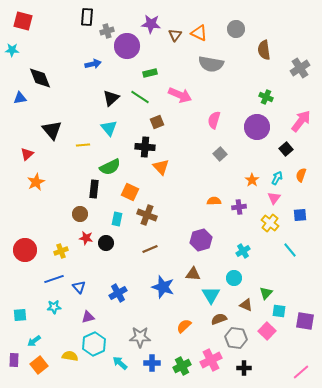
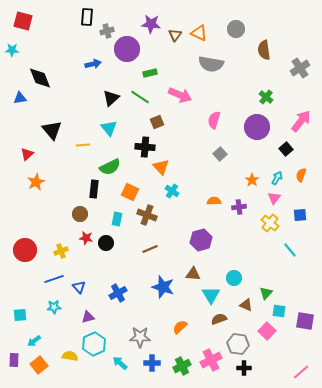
purple circle at (127, 46): moved 3 px down
green cross at (266, 97): rotated 16 degrees clockwise
cyan cross at (243, 251): moved 71 px left, 60 px up; rotated 24 degrees counterclockwise
orange semicircle at (184, 326): moved 4 px left, 1 px down
gray hexagon at (236, 338): moved 2 px right, 6 px down
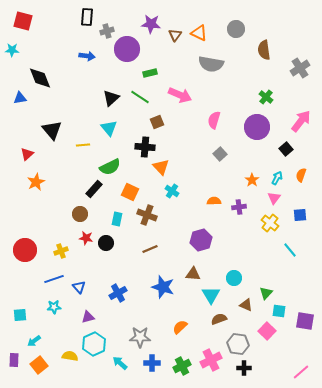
blue arrow at (93, 64): moved 6 px left, 8 px up; rotated 21 degrees clockwise
black rectangle at (94, 189): rotated 36 degrees clockwise
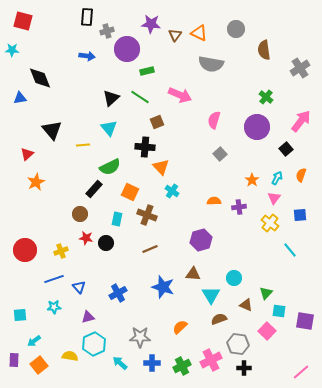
green rectangle at (150, 73): moved 3 px left, 2 px up
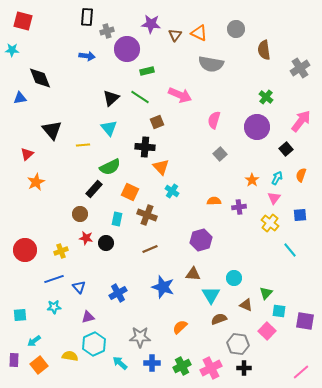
pink cross at (211, 360): moved 8 px down
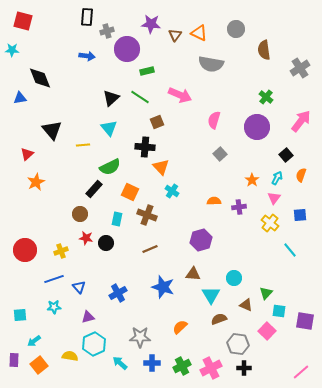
black square at (286, 149): moved 6 px down
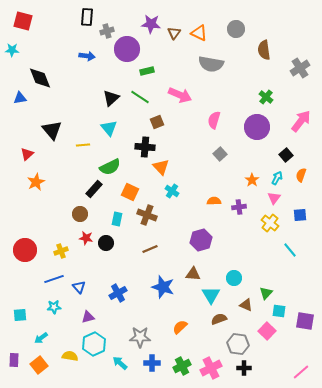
brown triangle at (175, 35): moved 1 px left, 2 px up
cyan arrow at (34, 341): moved 7 px right, 3 px up
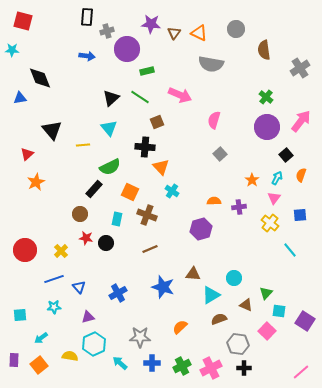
purple circle at (257, 127): moved 10 px right
purple hexagon at (201, 240): moved 11 px up
yellow cross at (61, 251): rotated 24 degrees counterclockwise
cyan triangle at (211, 295): rotated 30 degrees clockwise
purple square at (305, 321): rotated 24 degrees clockwise
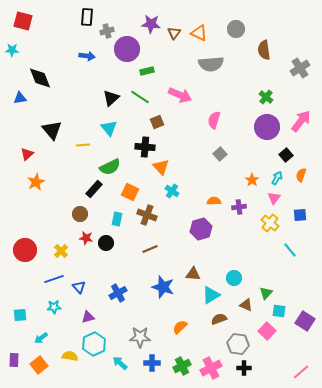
gray semicircle at (211, 64): rotated 15 degrees counterclockwise
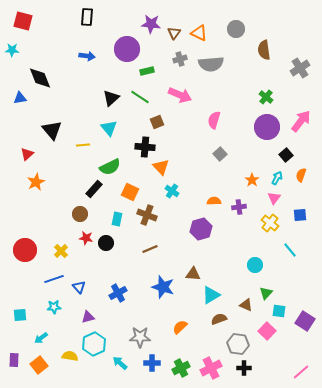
gray cross at (107, 31): moved 73 px right, 28 px down
cyan circle at (234, 278): moved 21 px right, 13 px up
green cross at (182, 366): moved 1 px left, 2 px down
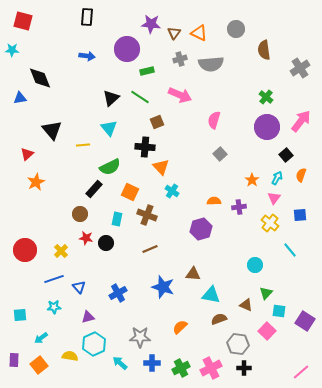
cyan triangle at (211, 295): rotated 42 degrees clockwise
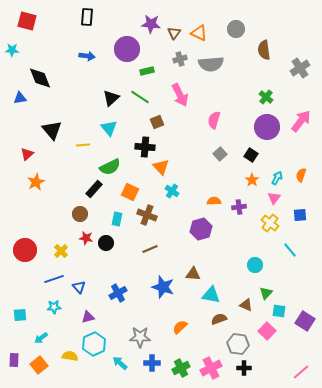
red square at (23, 21): moved 4 px right
pink arrow at (180, 95): rotated 40 degrees clockwise
black square at (286, 155): moved 35 px left; rotated 16 degrees counterclockwise
